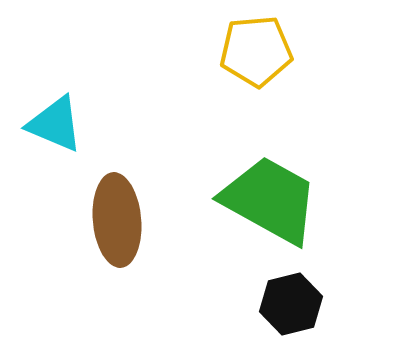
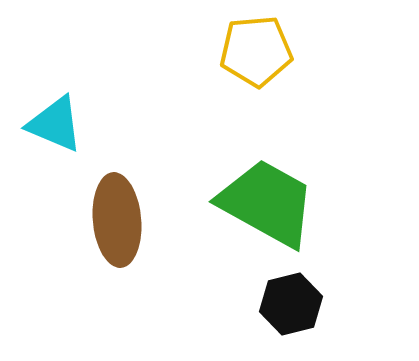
green trapezoid: moved 3 px left, 3 px down
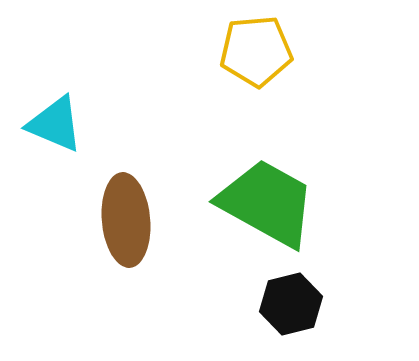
brown ellipse: moved 9 px right
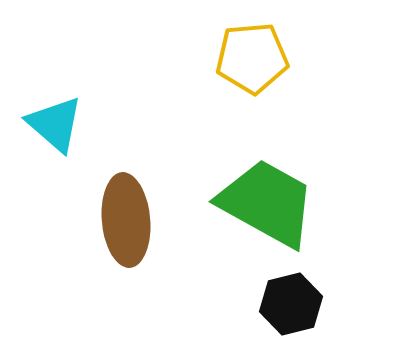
yellow pentagon: moved 4 px left, 7 px down
cyan triangle: rotated 18 degrees clockwise
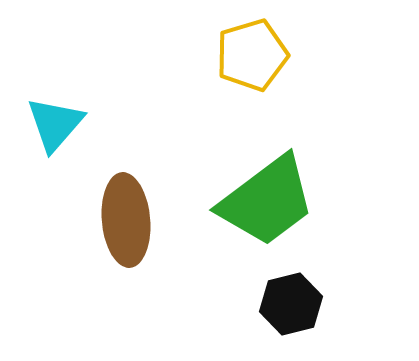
yellow pentagon: moved 3 px up; rotated 12 degrees counterclockwise
cyan triangle: rotated 30 degrees clockwise
green trapezoid: moved 2 px up; rotated 114 degrees clockwise
